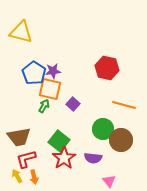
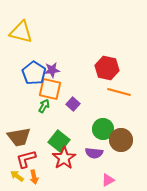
purple star: moved 1 px left, 1 px up
orange line: moved 5 px left, 13 px up
purple semicircle: moved 1 px right, 5 px up
yellow arrow: rotated 24 degrees counterclockwise
pink triangle: moved 1 px left, 1 px up; rotated 40 degrees clockwise
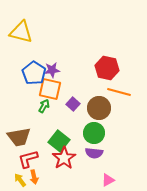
green circle: moved 9 px left, 4 px down
brown circle: moved 22 px left, 32 px up
red L-shape: moved 2 px right
yellow arrow: moved 3 px right, 4 px down; rotated 16 degrees clockwise
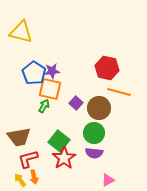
purple star: moved 1 px down
purple square: moved 3 px right, 1 px up
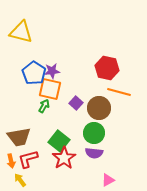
orange arrow: moved 23 px left, 16 px up
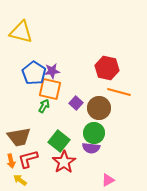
purple semicircle: moved 3 px left, 5 px up
red star: moved 4 px down
yellow arrow: rotated 16 degrees counterclockwise
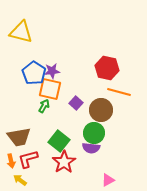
brown circle: moved 2 px right, 2 px down
